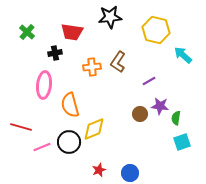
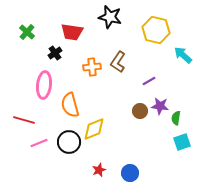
black star: rotated 20 degrees clockwise
black cross: rotated 24 degrees counterclockwise
brown circle: moved 3 px up
red line: moved 3 px right, 7 px up
pink line: moved 3 px left, 4 px up
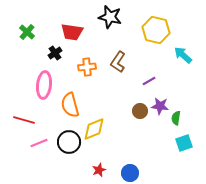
orange cross: moved 5 px left
cyan square: moved 2 px right, 1 px down
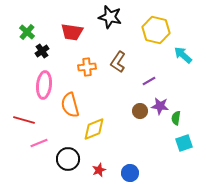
black cross: moved 13 px left, 2 px up
black circle: moved 1 px left, 17 px down
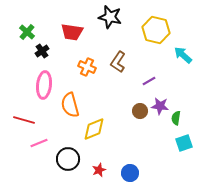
orange cross: rotated 30 degrees clockwise
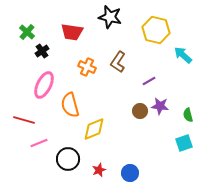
pink ellipse: rotated 20 degrees clockwise
green semicircle: moved 12 px right, 3 px up; rotated 24 degrees counterclockwise
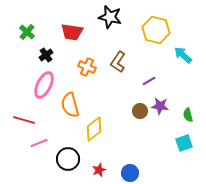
black cross: moved 4 px right, 4 px down
yellow diamond: rotated 15 degrees counterclockwise
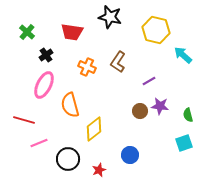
blue circle: moved 18 px up
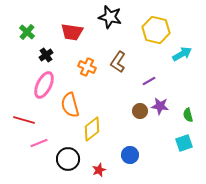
cyan arrow: moved 1 px left, 1 px up; rotated 108 degrees clockwise
yellow diamond: moved 2 px left
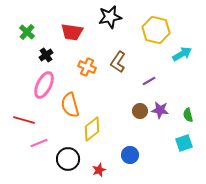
black star: rotated 25 degrees counterclockwise
purple star: moved 4 px down
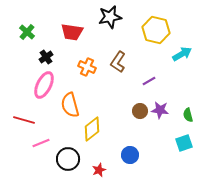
black cross: moved 2 px down
pink line: moved 2 px right
